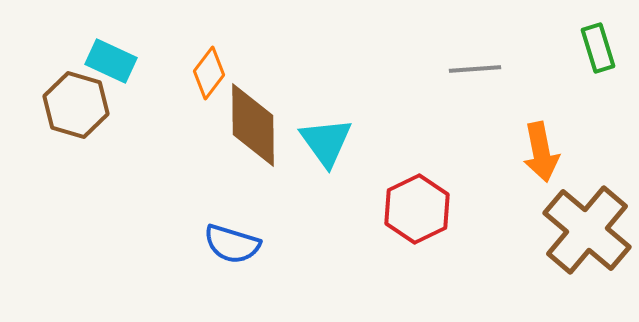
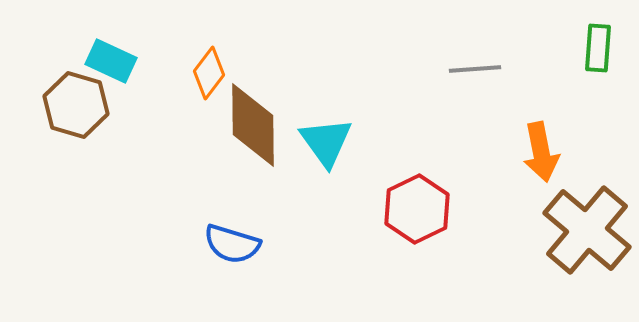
green rectangle: rotated 21 degrees clockwise
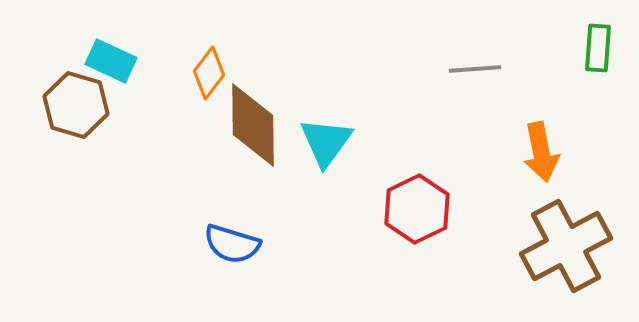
cyan triangle: rotated 12 degrees clockwise
brown cross: moved 21 px left, 16 px down; rotated 22 degrees clockwise
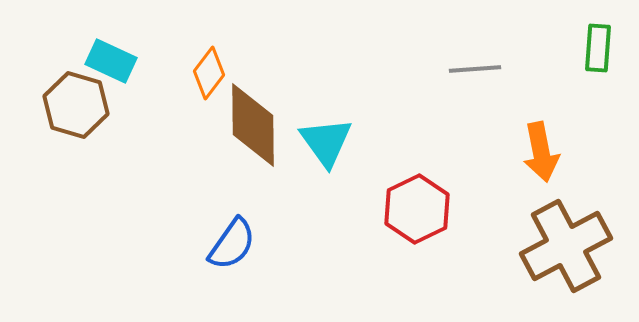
cyan triangle: rotated 12 degrees counterclockwise
blue semicircle: rotated 72 degrees counterclockwise
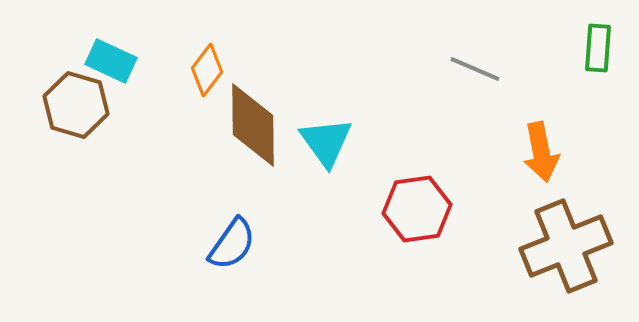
gray line: rotated 27 degrees clockwise
orange diamond: moved 2 px left, 3 px up
red hexagon: rotated 18 degrees clockwise
brown cross: rotated 6 degrees clockwise
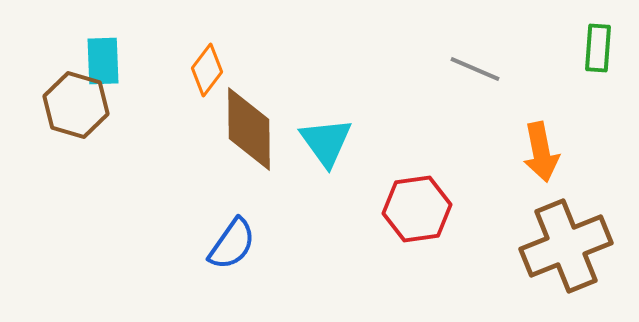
cyan rectangle: moved 8 px left; rotated 63 degrees clockwise
brown diamond: moved 4 px left, 4 px down
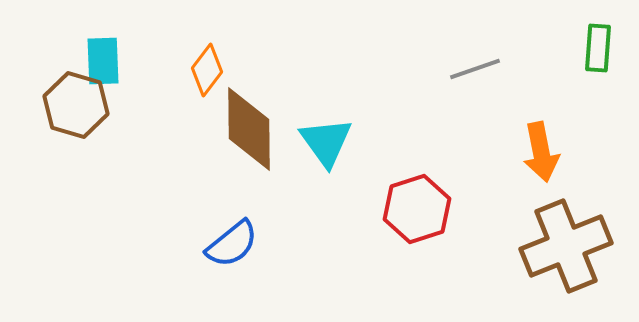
gray line: rotated 42 degrees counterclockwise
red hexagon: rotated 10 degrees counterclockwise
blue semicircle: rotated 16 degrees clockwise
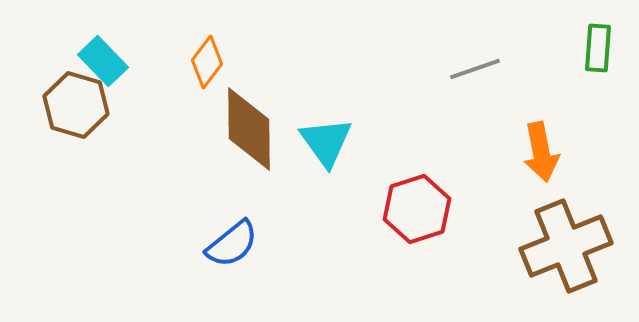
cyan rectangle: rotated 42 degrees counterclockwise
orange diamond: moved 8 px up
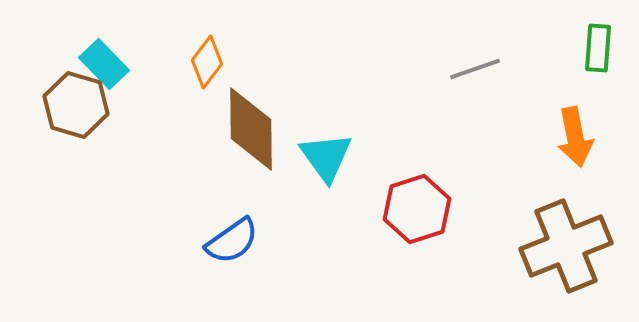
cyan rectangle: moved 1 px right, 3 px down
brown diamond: moved 2 px right
cyan triangle: moved 15 px down
orange arrow: moved 34 px right, 15 px up
blue semicircle: moved 3 px up; rotated 4 degrees clockwise
